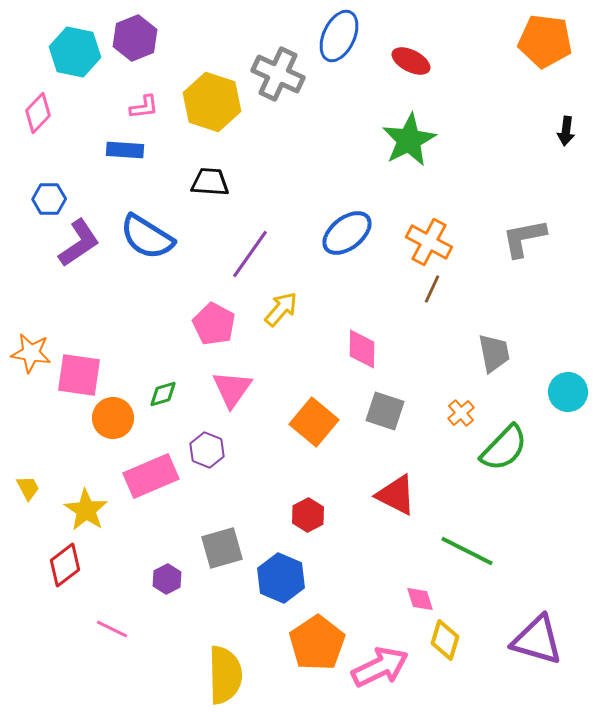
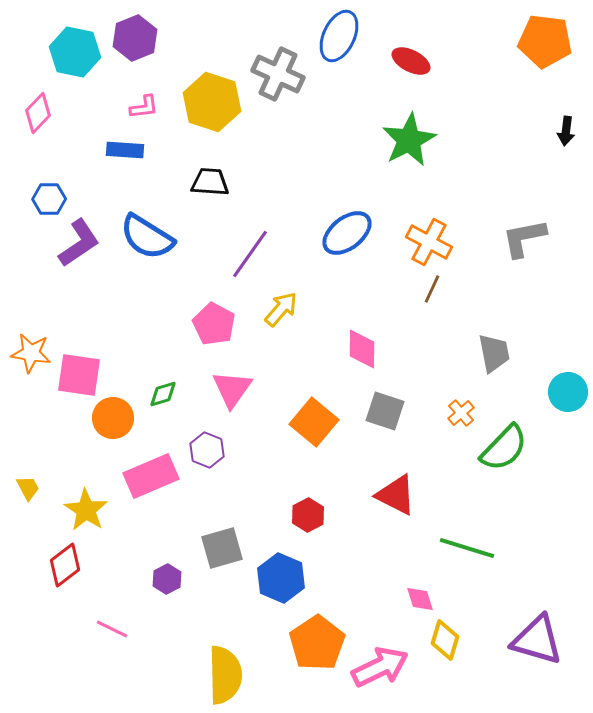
green line at (467, 551): moved 3 px up; rotated 10 degrees counterclockwise
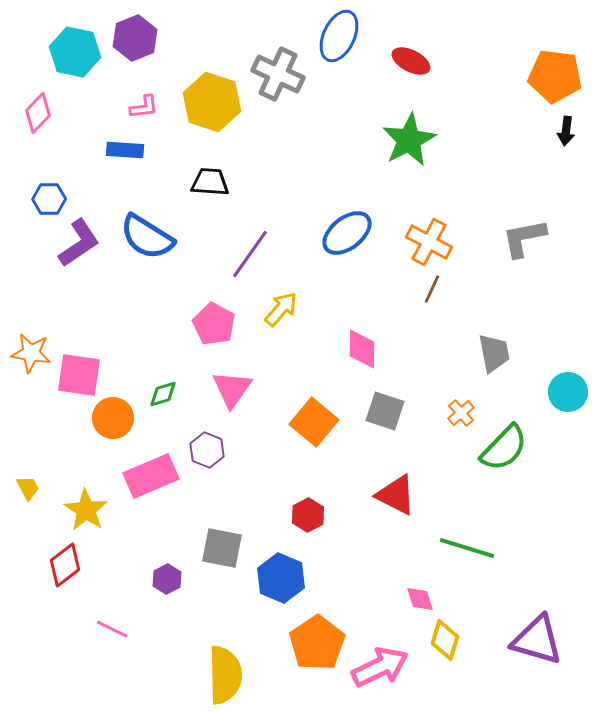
orange pentagon at (545, 41): moved 10 px right, 35 px down
gray square at (222, 548): rotated 27 degrees clockwise
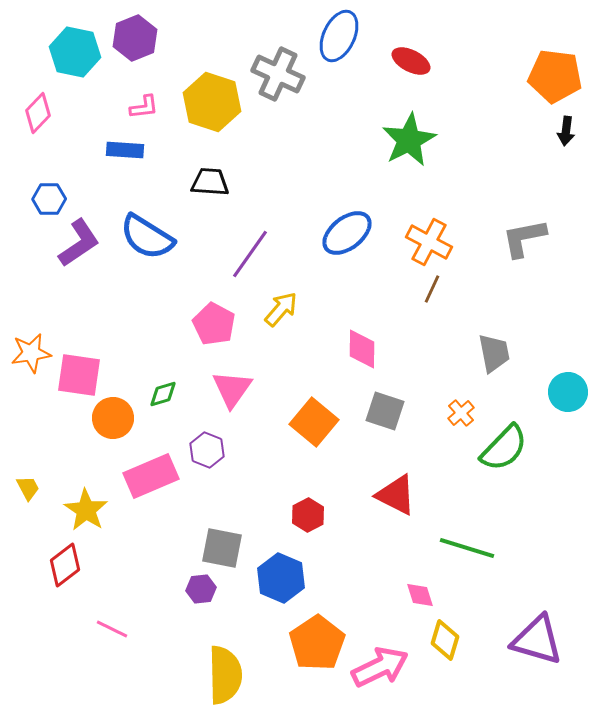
orange star at (31, 353): rotated 18 degrees counterclockwise
purple hexagon at (167, 579): moved 34 px right, 10 px down; rotated 20 degrees clockwise
pink diamond at (420, 599): moved 4 px up
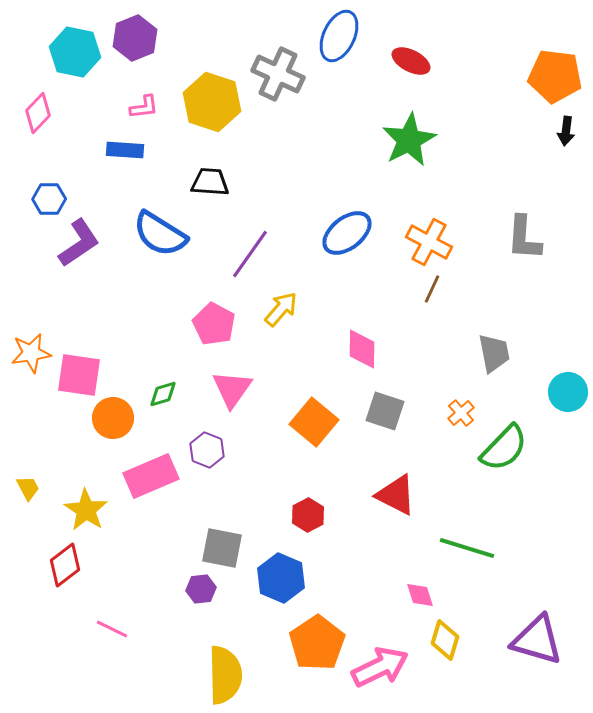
blue semicircle at (147, 237): moved 13 px right, 3 px up
gray L-shape at (524, 238): rotated 75 degrees counterclockwise
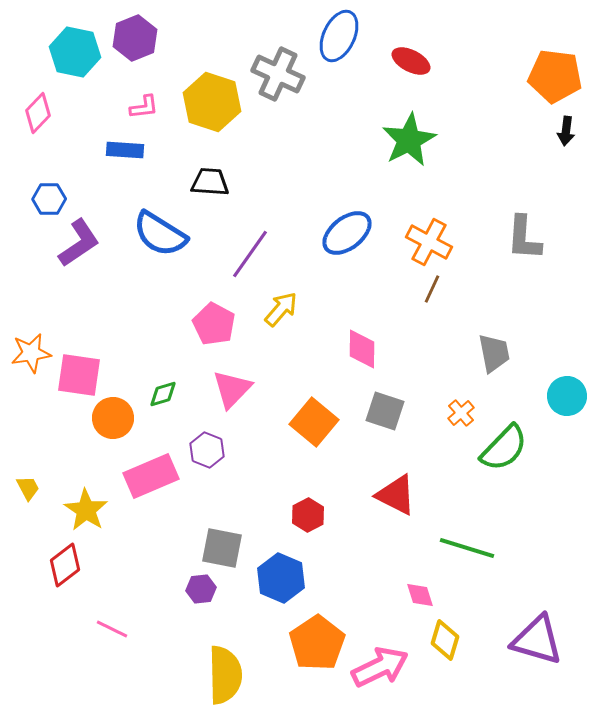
pink triangle at (232, 389): rotated 9 degrees clockwise
cyan circle at (568, 392): moved 1 px left, 4 px down
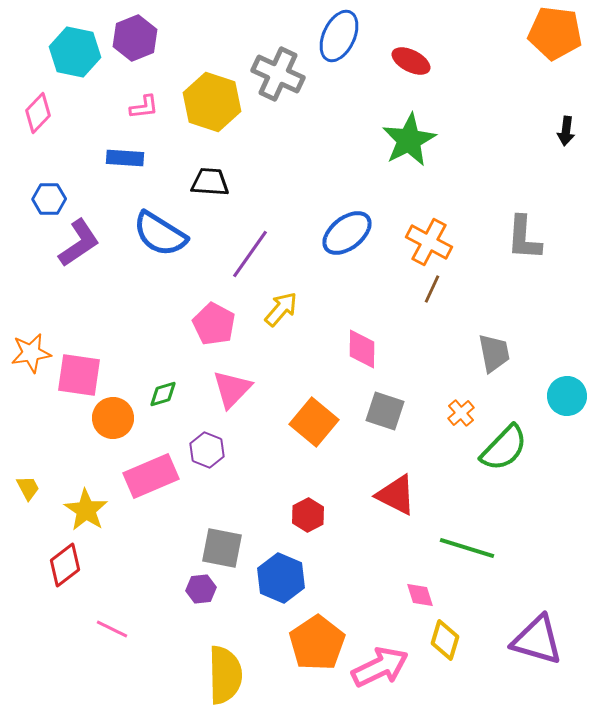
orange pentagon at (555, 76): moved 43 px up
blue rectangle at (125, 150): moved 8 px down
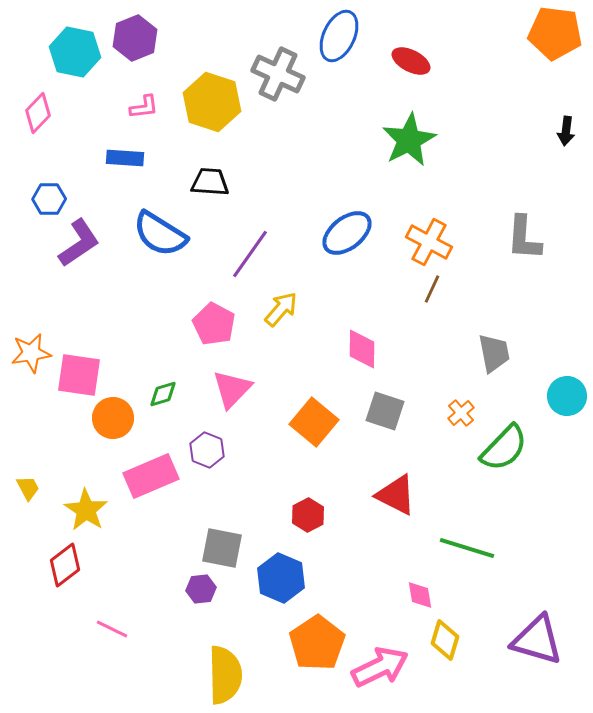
pink diamond at (420, 595): rotated 8 degrees clockwise
